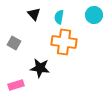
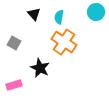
cyan circle: moved 2 px right, 3 px up
orange cross: rotated 25 degrees clockwise
black star: rotated 18 degrees clockwise
pink rectangle: moved 2 px left
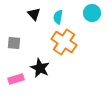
cyan circle: moved 4 px left, 1 px down
cyan semicircle: moved 1 px left
gray square: rotated 24 degrees counterclockwise
pink rectangle: moved 2 px right, 6 px up
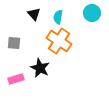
orange cross: moved 5 px left, 1 px up
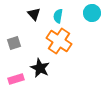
cyan semicircle: moved 1 px up
gray square: rotated 24 degrees counterclockwise
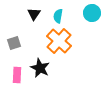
black triangle: rotated 16 degrees clockwise
orange cross: rotated 10 degrees clockwise
pink rectangle: moved 1 px right, 4 px up; rotated 70 degrees counterclockwise
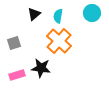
black triangle: rotated 16 degrees clockwise
black star: moved 1 px right; rotated 18 degrees counterclockwise
pink rectangle: rotated 70 degrees clockwise
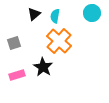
cyan semicircle: moved 3 px left
black star: moved 2 px right, 1 px up; rotated 24 degrees clockwise
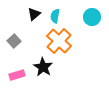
cyan circle: moved 4 px down
gray square: moved 2 px up; rotated 24 degrees counterclockwise
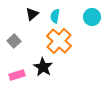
black triangle: moved 2 px left
